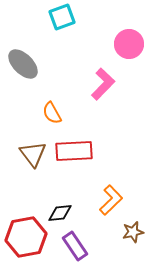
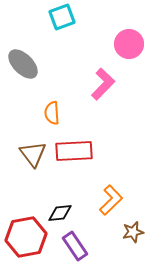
orange semicircle: rotated 25 degrees clockwise
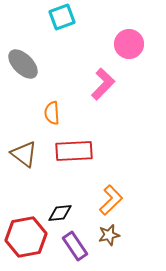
brown triangle: moved 9 px left; rotated 16 degrees counterclockwise
brown star: moved 24 px left, 3 px down
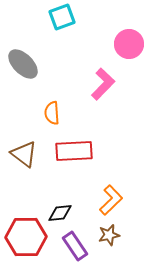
red hexagon: rotated 9 degrees clockwise
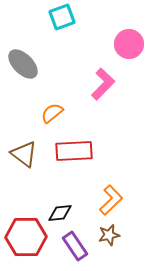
orange semicircle: rotated 55 degrees clockwise
